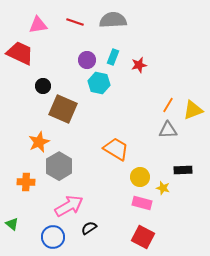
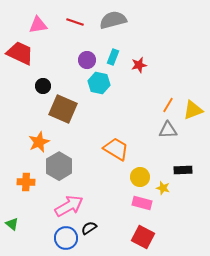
gray semicircle: rotated 12 degrees counterclockwise
blue circle: moved 13 px right, 1 px down
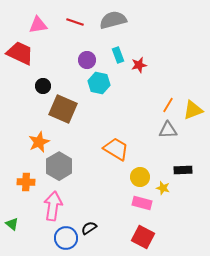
cyan rectangle: moved 5 px right, 2 px up; rotated 42 degrees counterclockwise
pink arrow: moved 16 px left; rotated 52 degrees counterclockwise
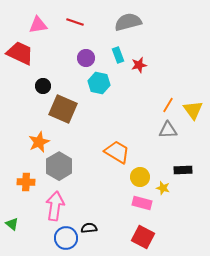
gray semicircle: moved 15 px right, 2 px down
purple circle: moved 1 px left, 2 px up
yellow triangle: rotated 45 degrees counterclockwise
orange trapezoid: moved 1 px right, 3 px down
pink arrow: moved 2 px right
black semicircle: rotated 28 degrees clockwise
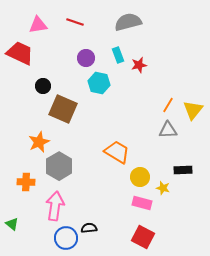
yellow triangle: rotated 15 degrees clockwise
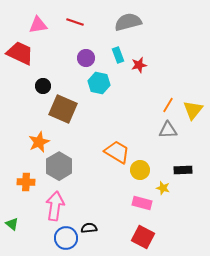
yellow circle: moved 7 px up
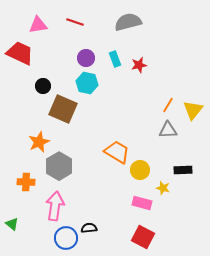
cyan rectangle: moved 3 px left, 4 px down
cyan hexagon: moved 12 px left
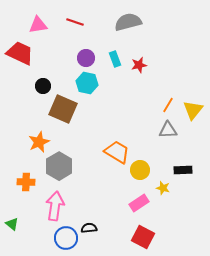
pink rectangle: moved 3 px left; rotated 48 degrees counterclockwise
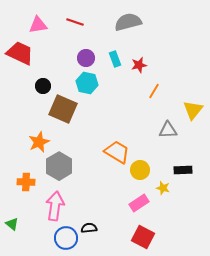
orange line: moved 14 px left, 14 px up
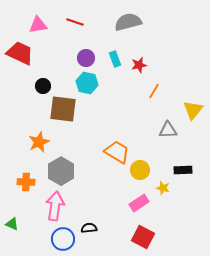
brown square: rotated 16 degrees counterclockwise
gray hexagon: moved 2 px right, 5 px down
green triangle: rotated 16 degrees counterclockwise
blue circle: moved 3 px left, 1 px down
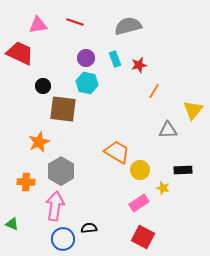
gray semicircle: moved 4 px down
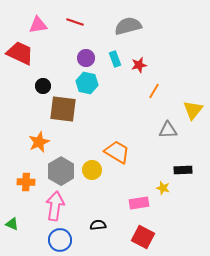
yellow circle: moved 48 px left
pink rectangle: rotated 24 degrees clockwise
black semicircle: moved 9 px right, 3 px up
blue circle: moved 3 px left, 1 px down
